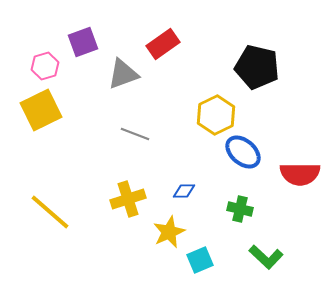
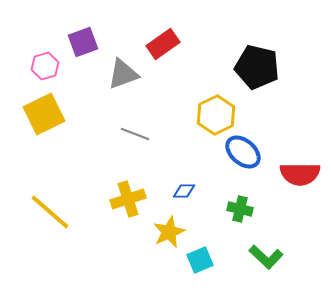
yellow square: moved 3 px right, 4 px down
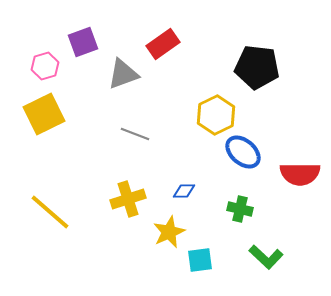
black pentagon: rotated 6 degrees counterclockwise
cyan square: rotated 16 degrees clockwise
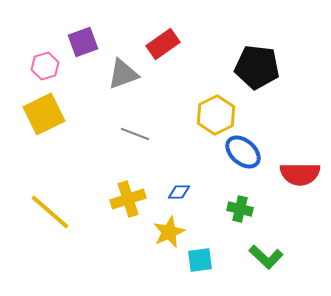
blue diamond: moved 5 px left, 1 px down
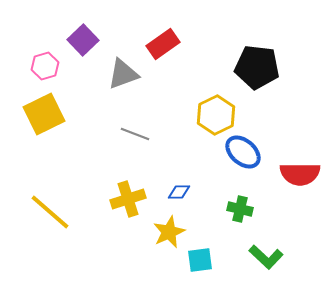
purple square: moved 2 px up; rotated 24 degrees counterclockwise
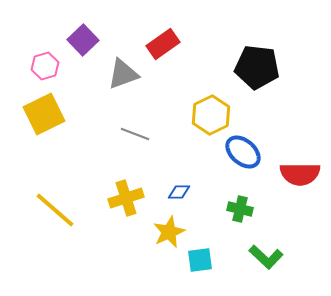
yellow hexagon: moved 5 px left
yellow cross: moved 2 px left, 1 px up
yellow line: moved 5 px right, 2 px up
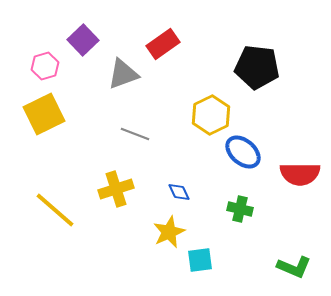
blue diamond: rotated 65 degrees clockwise
yellow cross: moved 10 px left, 9 px up
green L-shape: moved 28 px right, 10 px down; rotated 20 degrees counterclockwise
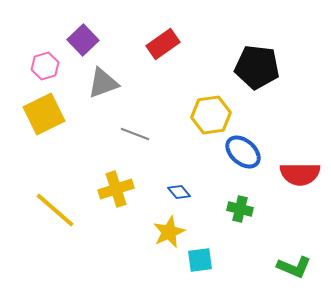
gray triangle: moved 20 px left, 9 px down
yellow hexagon: rotated 18 degrees clockwise
blue diamond: rotated 15 degrees counterclockwise
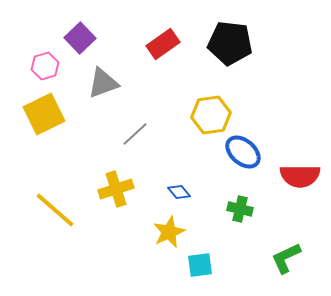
purple square: moved 3 px left, 2 px up
black pentagon: moved 27 px left, 24 px up
gray line: rotated 64 degrees counterclockwise
red semicircle: moved 2 px down
cyan square: moved 5 px down
green L-shape: moved 8 px left, 9 px up; rotated 132 degrees clockwise
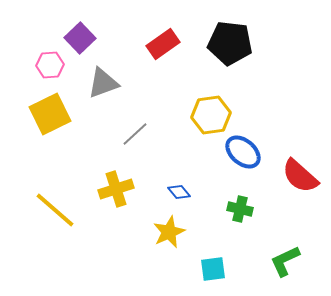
pink hexagon: moved 5 px right, 1 px up; rotated 12 degrees clockwise
yellow square: moved 6 px right
red semicircle: rotated 42 degrees clockwise
green L-shape: moved 1 px left, 3 px down
cyan square: moved 13 px right, 4 px down
